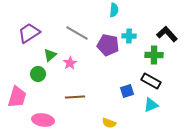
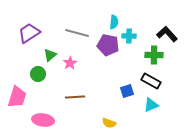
cyan semicircle: moved 12 px down
gray line: rotated 15 degrees counterclockwise
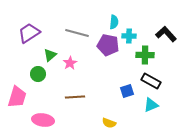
black L-shape: moved 1 px left
green cross: moved 9 px left
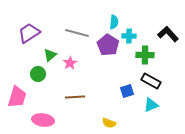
black L-shape: moved 2 px right
purple pentagon: rotated 20 degrees clockwise
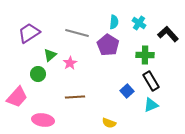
cyan cross: moved 10 px right, 13 px up; rotated 32 degrees clockwise
black rectangle: rotated 30 degrees clockwise
blue square: rotated 24 degrees counterclockwise
pink trapezoid: rotated 25 degrees clockwise
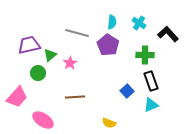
cyan semicircle: moved 2 px left
purple trapezoid: moved 12 px down; rotated 20 degrees clockwise
green circle: moved 1 px up
black rectangle: rotated 12 degrees clockwise
pink ellipse: rotated 25 degrees clockwise
